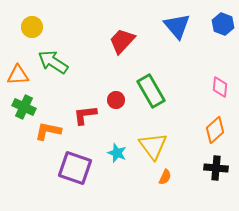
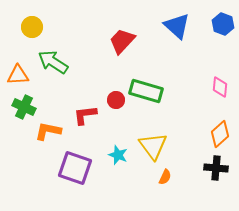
blue triangle: rotated 8 degrees counterclockwise
green rectangle: moved 5 px left; rotated 44 degrees counterclockwise
orange diamond: moved 5 px right, 4 px down
cyan star: moved 1 px right, 2 px down
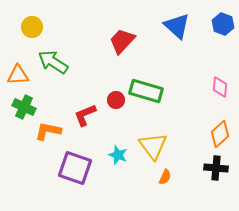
red L-shape: rotated 15 degrees counterclockwise
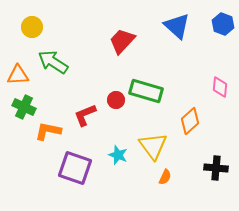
orange diamond: moved 30 px left, 13 px up
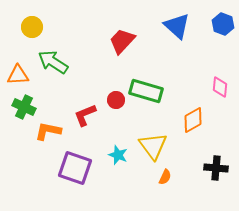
orange diamond: moved 3 px right, 1 px up; rotated 12 degrees clockwise
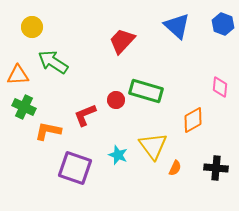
orange semicircle: moved 10 px right, 9 px up
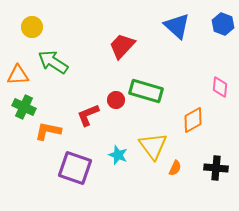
red trapezoid: moved 5 px down
red L-shape: moved 3 px right
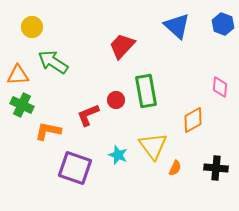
green rectangle: rotated 64 degrees clockwise
green cross: moved 2 px left, 2 px up
